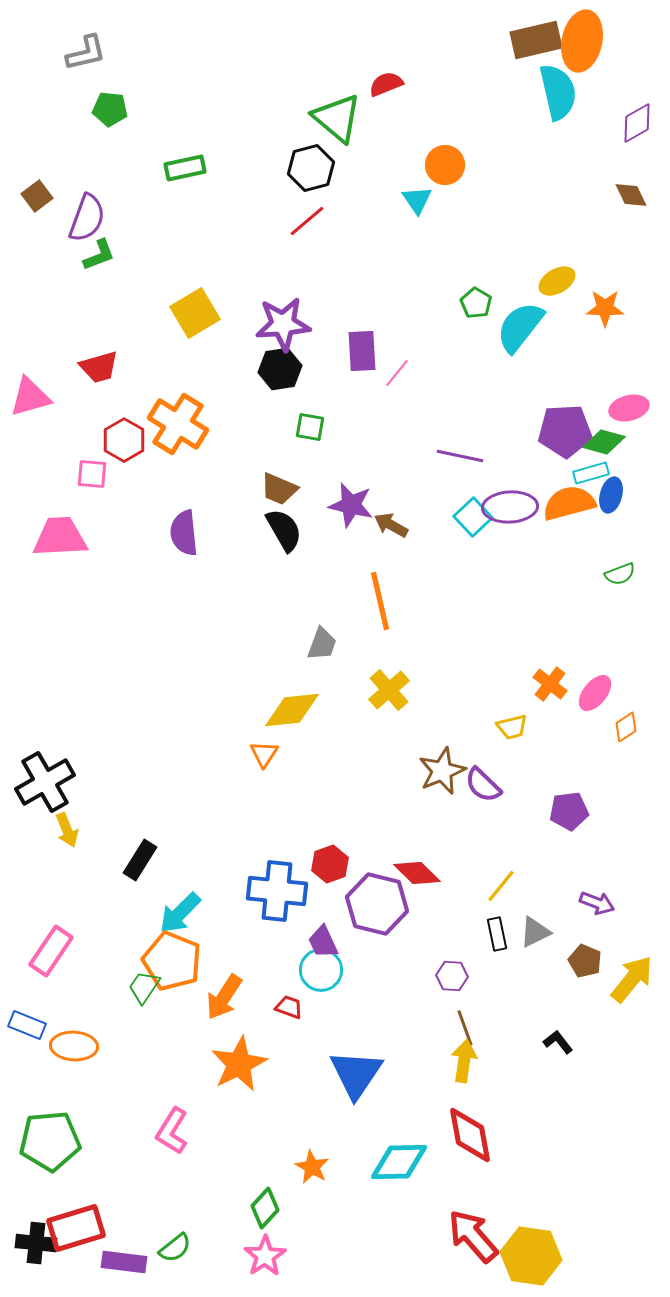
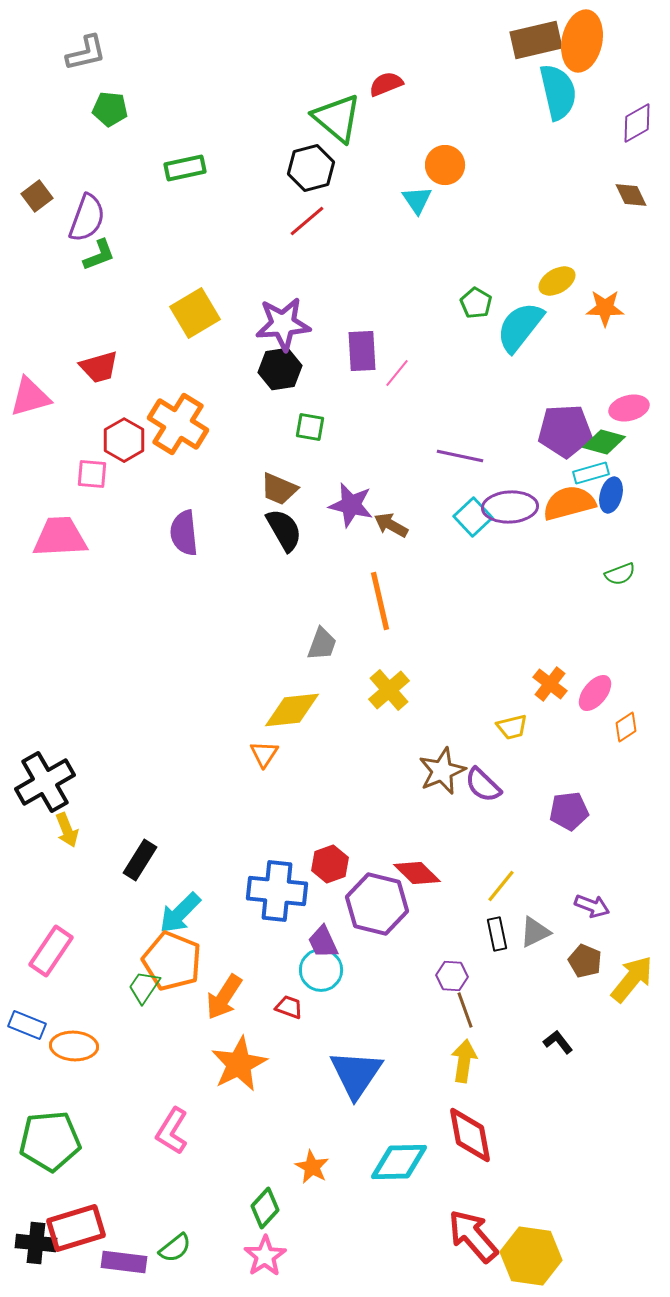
purple arrow at (597, 903): moved 5 px left, 3 px down
brown line at (465, 1028): moved 18 px up
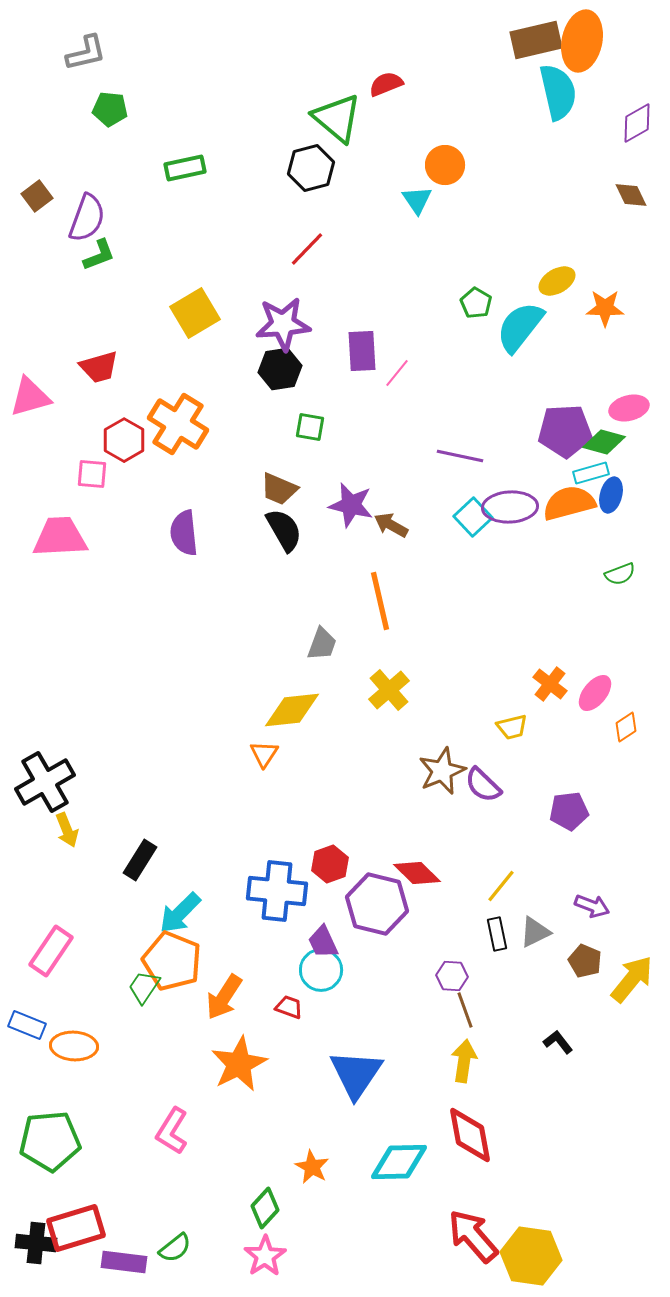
red line at (307, 221): moved 28 px down; rotated 6 degrees counterclockwise
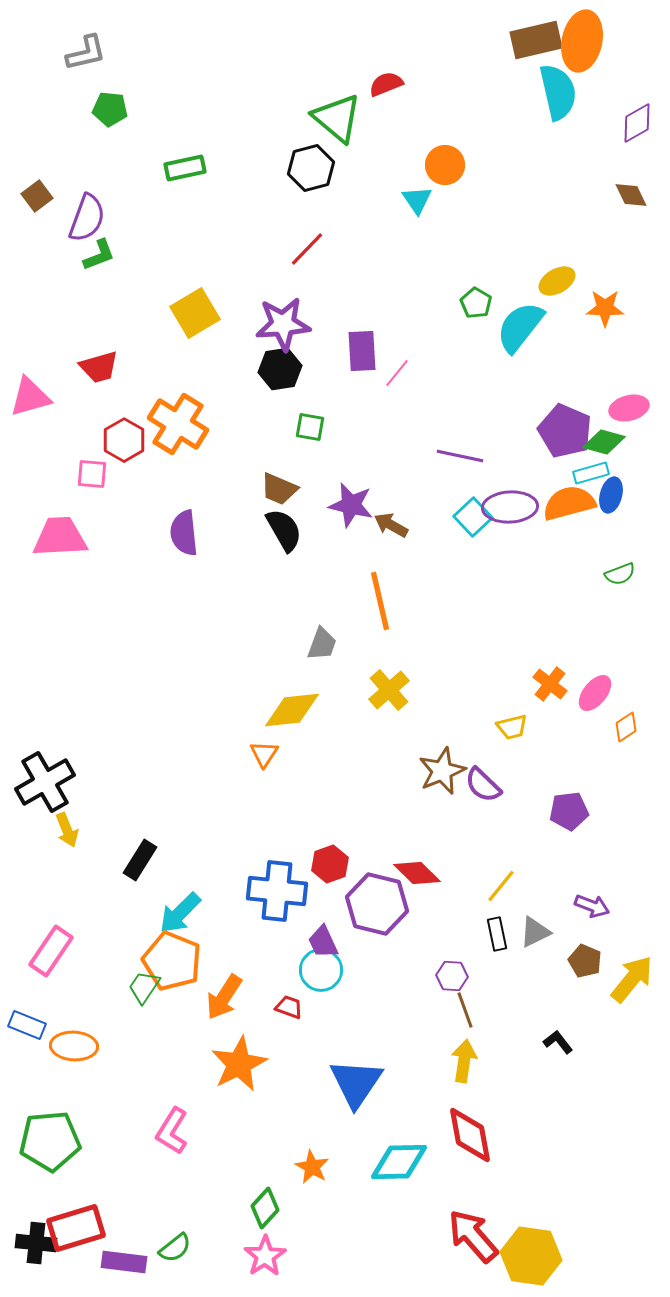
purple pentagon at (565, 431): rotated 26 degrees clockwise
blue triangle at (356, 1074): moved 9 px down
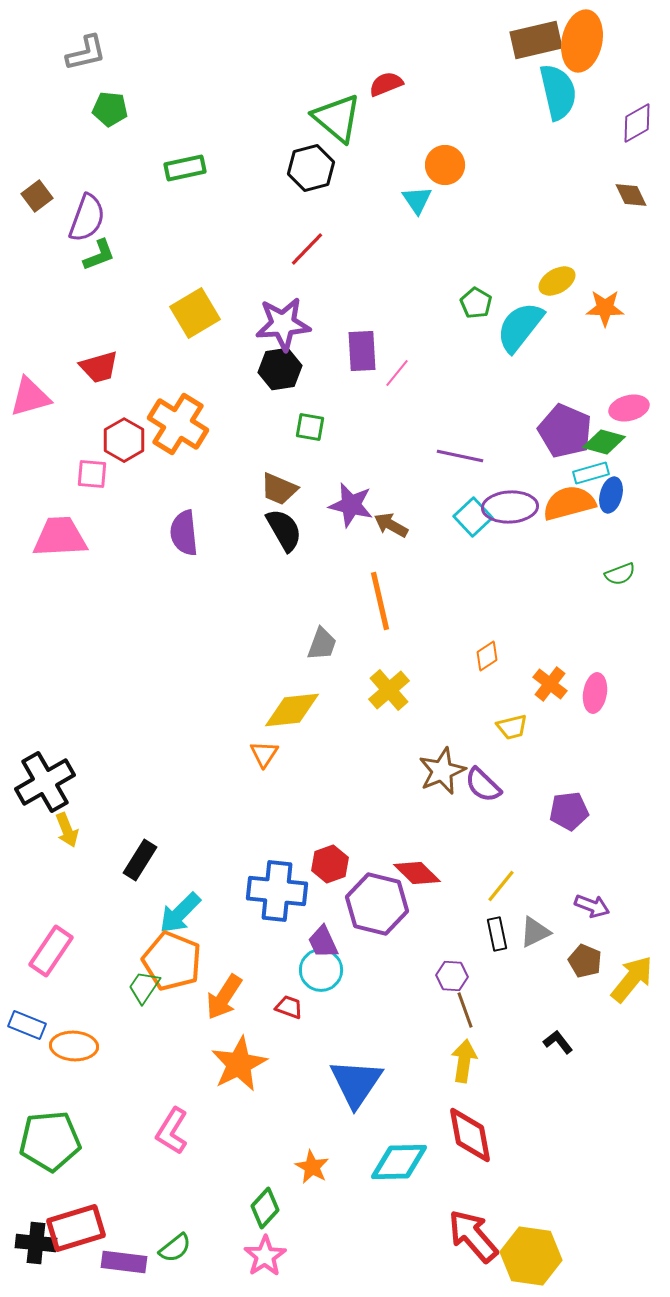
pink ellipse at (595, 693): rotated 30 degrees counterclockwise
orange diamond at (626, 727): moved 139 px left, 71 px up
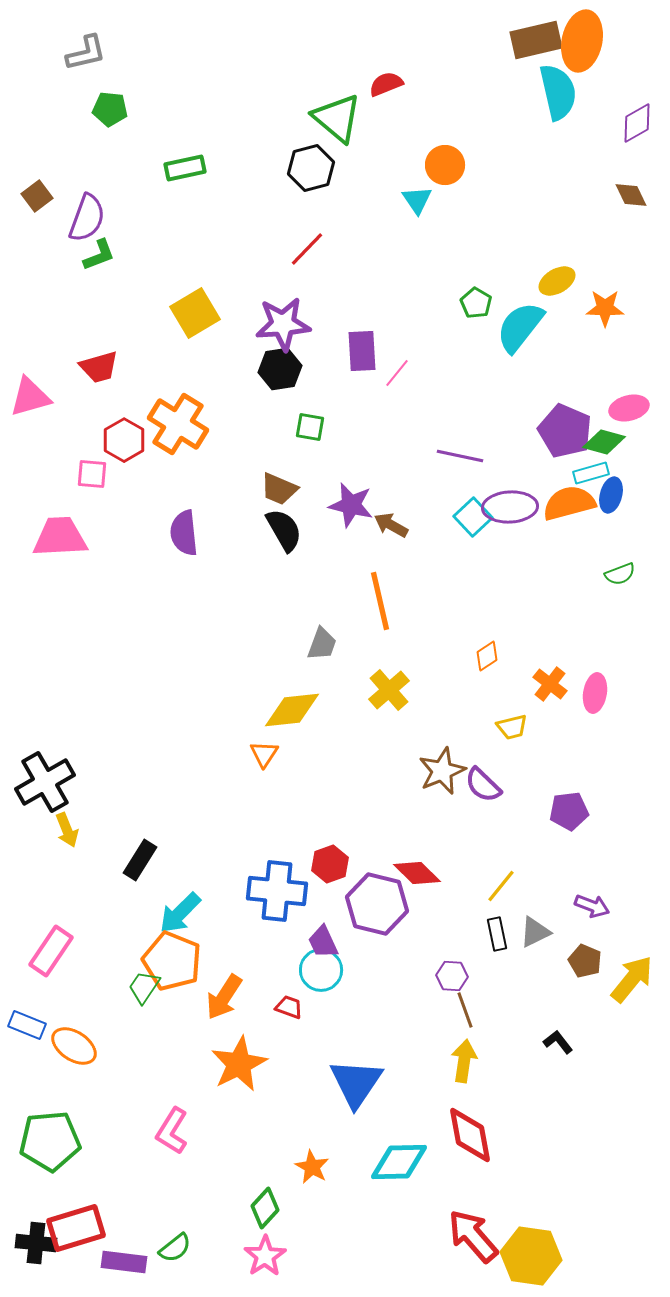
orange ellipse at (74, 1046): rotated 30 degrees clockwise
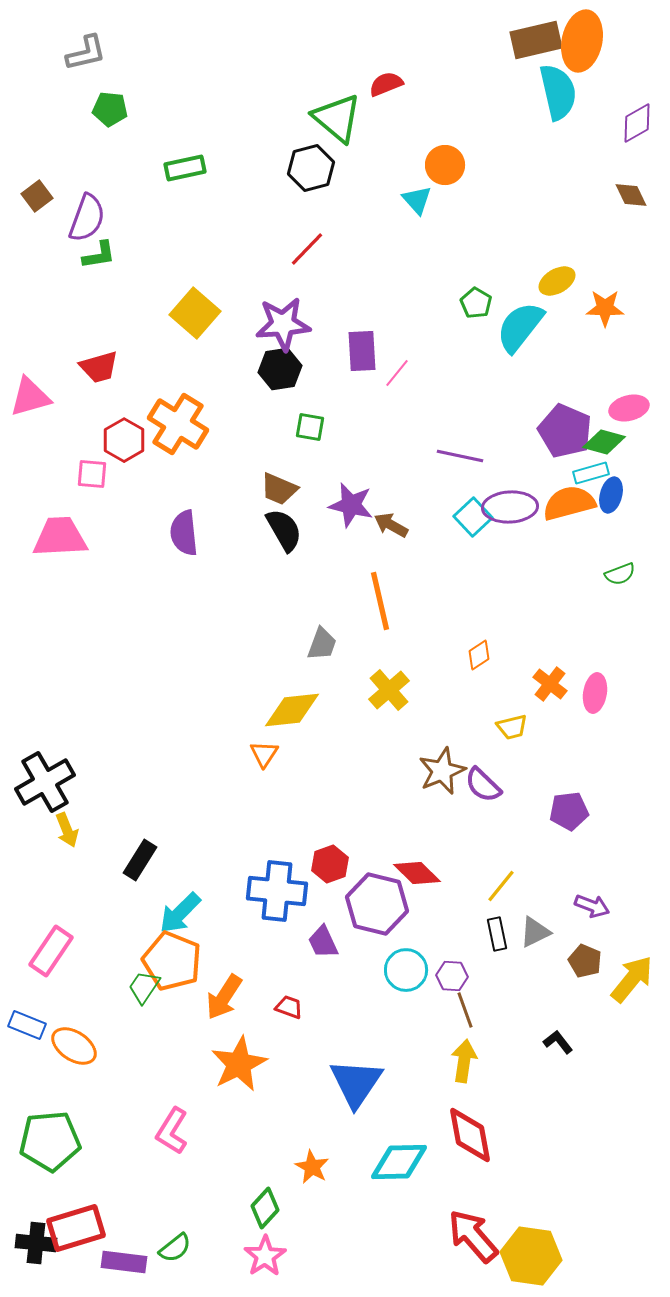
cyan triangle at (417, 200): rotated 8 degrees counterclockwise
green L-shape at (99, 255): rotated 12 degrees clockwise
yellow square at (195, 313): rotated 18 degrees counterclockwise
orange diamond at (487, 656): moved 8 px left, 1 px up
cyan circle at (321, 970): moved 85 px right
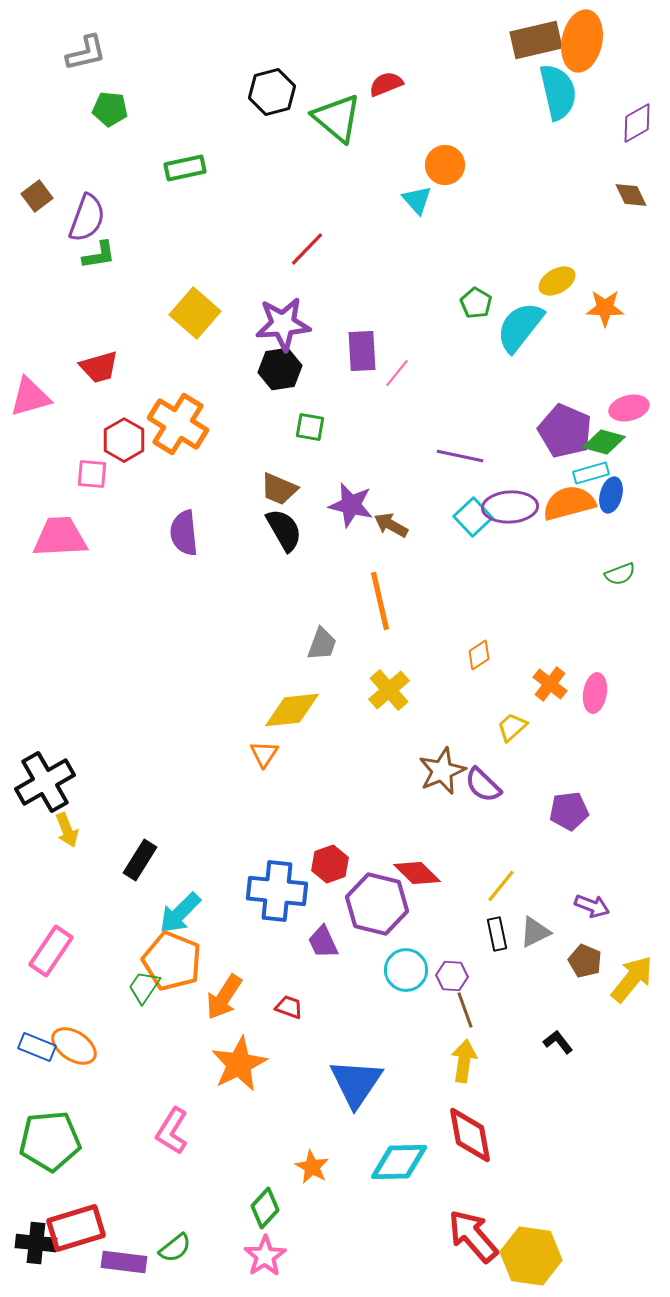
black hexagon at (311, 168): moved 39 px left, 76 px up
yellow trapezoid at (512, 727): rotated 152 degrees clockwise
blue rectangle at (27, 1025): moved 10 px right, 22 px down
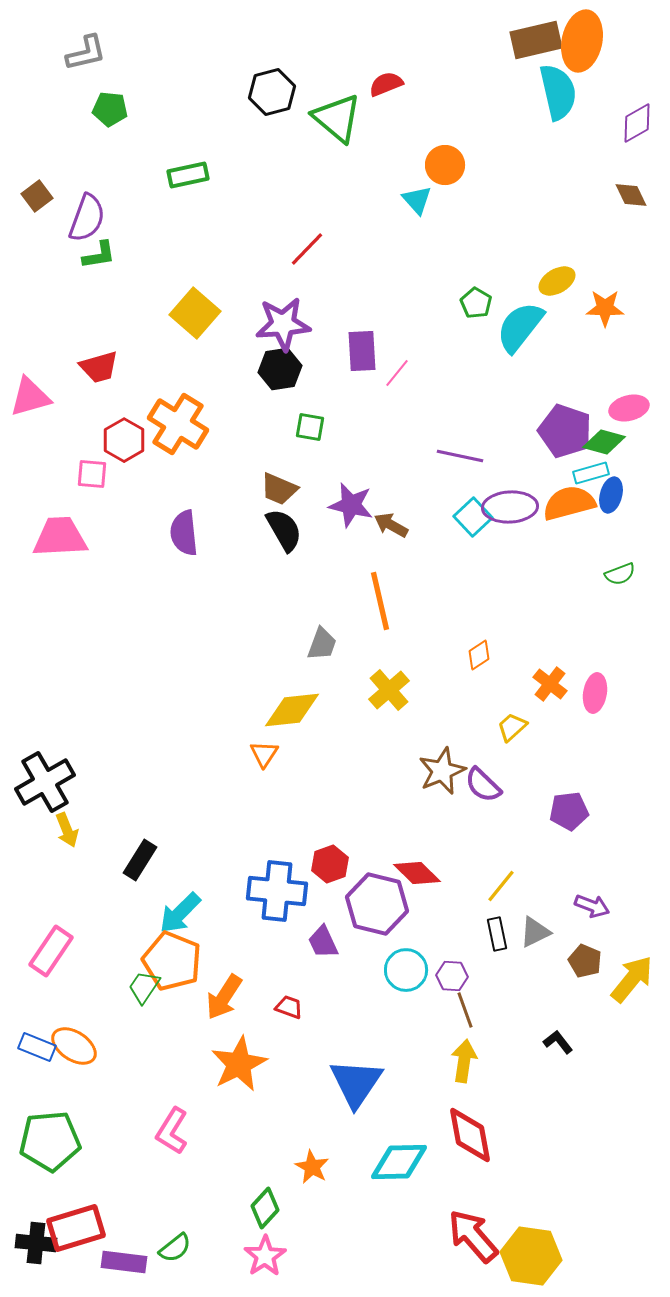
green rectangle at (185, 168): moved 3 px right, 7 px down
purple pentagon at (565, 431): rotated 4 degrees counterclockwise
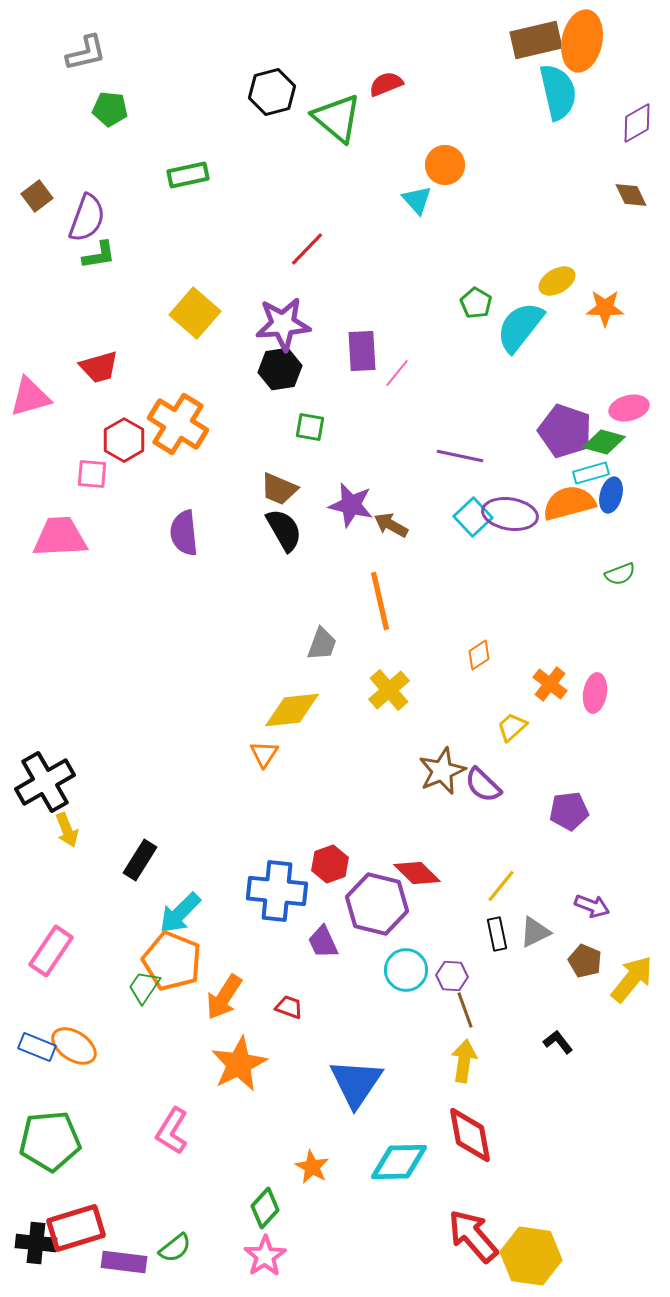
purple ellipse at (510, 507): moved 7 px down; rotated 12 degrees clockwise
